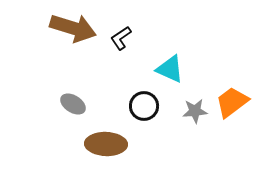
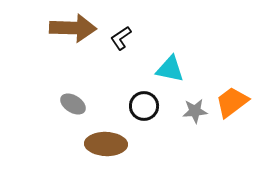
brown arrow: rotated 15 degrees counterclockwise
cyan triangle: rotated 12 degrees counterclockwise
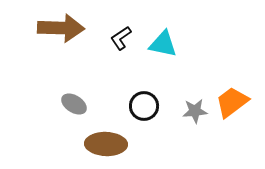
brown arrow: moved 12 px left
cyan triangle: moved 7 px left, 25 px up
gray ellipse: moved 1 px right
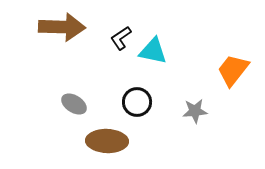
brown arrow: moved 1 px right, 1 px up
cyan triangle: moved 10 px left, 7 px down
orange trapezoid: moved 1 px right, 32 px up; rotated 15 degrees counterclockwise
black circle: moved 7 px left, 4 px up
brown ellipse: moved 1 px right, 3 px up
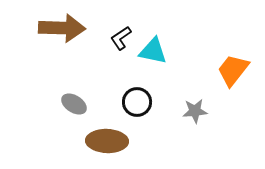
brown arrow: moved 1 px down
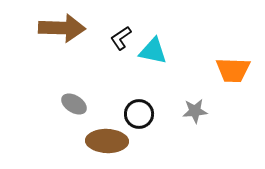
orange trapezoid: rotated 126 degrees counterclockwise
black circle: moved 2 px right, 12 px down
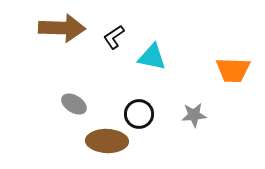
black L-shape: moved 7 px left, 1 px up
cyan triangle: moved 1 px left, 6 px down
gray star: moved 1 px left, 4 px down
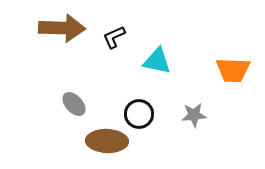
black L-shape: rotated 10 degrees clockwise
cyan triangle: moved 5 px right, 4 px down
gray ellipse: rotated 15 degrees clockwise
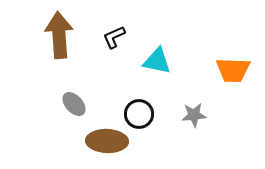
brown arrow: moved 3 px left, 7 px down; rotated 96 degrees counterclockwise
